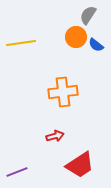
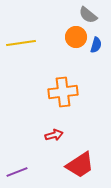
gray semicircle: rotated 84 degrees counterclockwise
blue semicircle: rotated 112 degrees counterclockwise
red arrow: moved 1 px left, 1 px up
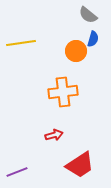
orange circle: moved 14 px down
blue semicircle: moved 3 px left, 6 px up
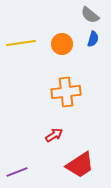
gray semicircle: moved 2 px right
orange circle: moved 14 px left, 7 px up
orange cross: moved 3 px right
red arrow: rotated 18 degrees counterclockwise
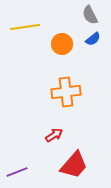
gray semicircle: rotated 24 degrees clockwise
blue semicircle: rotated 35 degrees clockwise
yellow line: moved 4 px right, 16 px up
red trapezoid: moved 6 px left; rotated 16 degrees counterclockwise
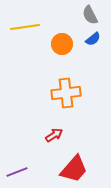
orange cross: moved 1 px down
red trapezoid: moved 4 px down
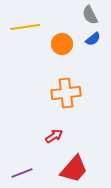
red arrow: moved 1 px down
purple line: moved 5 px right, 1 px down
